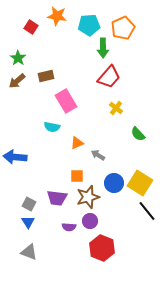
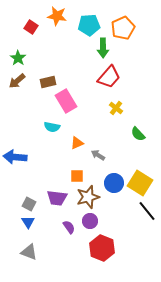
brown rectangle: moved 2 px right, 6 px down
purple semicircle: rotated 128 degrees counterclockwise
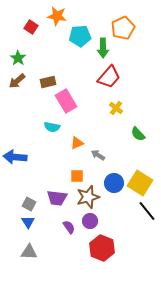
cyan pentagon: moved 9 px left, 11 px down
gray triangle: rotated 18 degrees counterclockwise
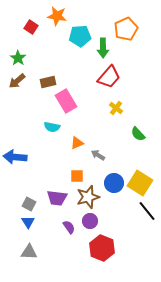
orange pentagon: moved 3 px right, 1 px down
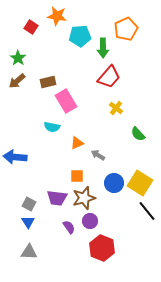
brown star: moved 4 px left, 1 px down
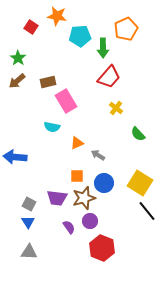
blue circle: moved 10 px left
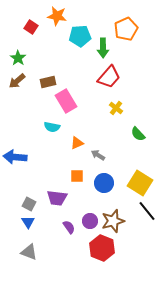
brown star: moved 29 px right, 23 px down
gray triangle: rotated 18 degrees clockwise
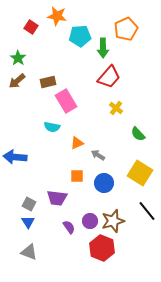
yellow square: moved 10 px up
